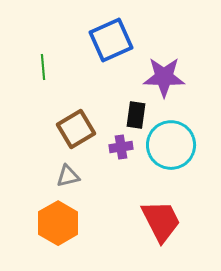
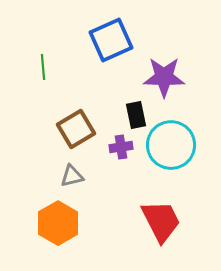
black rectangle: rotated 20 degrees counterclockwise
gray triangle: moved 4 px right
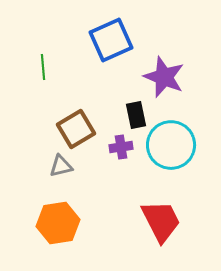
purple star: rotated 21 degrees clockwise
gray triangle: moved 11 px left, 10 px up
orange hexagon: rotated 21 degrees clockwise
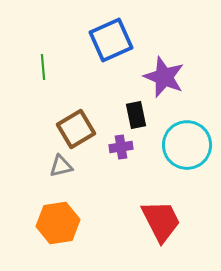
cyan circle: moved 16 px right
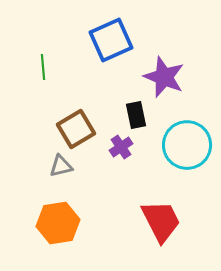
purple cross: rotated 25 degrees counterclockwise
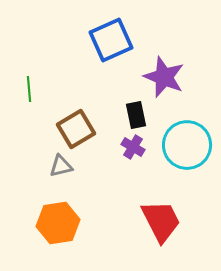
green line: moved 14 px left, 22 px down
purple cross: moved 12 px right; rotated 25 degrees counterclockwise
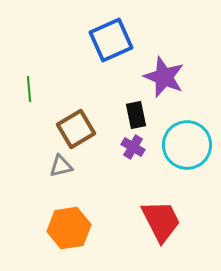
orange hexagon: moved 11 px right, 5 px down
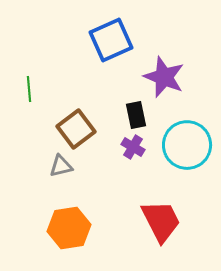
brown square: rotated 6 degrees counterclockwise
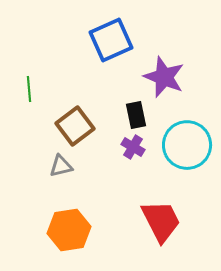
brown square: moved 1 px left, 3 px up
orange hexagon: moved 2 px down
